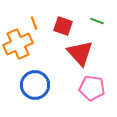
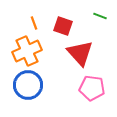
green line: moved 3 px right, 5 px up
orange cross: moved 9 px right, 7 px down
blue circle: moved 7 px left
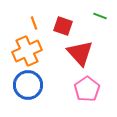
pink pentagon: moved 5 px left, 1 px down; rotated 30 degrees clockwise
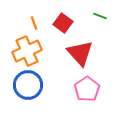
red square: moved 3 px up; rotated 18 degrees clockwise
